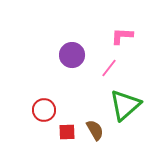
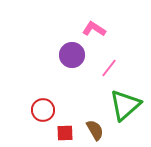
pink L-shape: moved 28 px left, 7 px up; rotated 30 degrees clockwise
red circle: moved 1 px left
red square: moved 2 px left, 1 px down
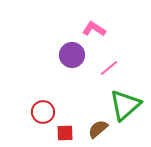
pink line: rotated 12 degrees clockwise
red circle: moved 2 px down
brown semicircle: moved 3 px right, 1 px up; rotated 100 degrees counterclockwise
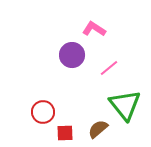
green triangle: rotated 28 degrees counterclockwise
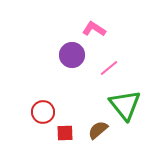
brown semicircle: moved 1 px down
